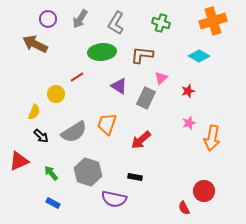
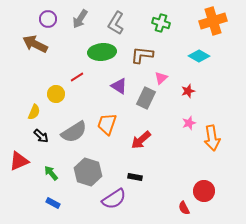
orange arrow: rotated 20 degrees counterclockwise
purple semicircle: rotated 45 degrees counterclockwise
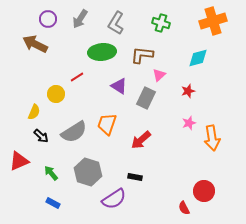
cyan diamond: moved 1 px left, 2 px down; rotated 45 degrees counterclockwise
pink triangle: moved 2 px left, 3 px up
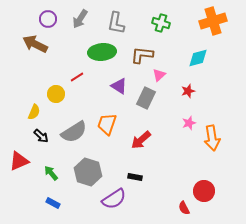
gray L-shape: rotated 20 degrees counterclockwise
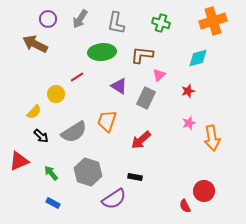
yellow semicircle: rotated 21 degrees clockwise
orange trapezoid: moved 3 px up
red semicircle: moved 1 px right, 2 px up
